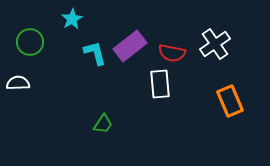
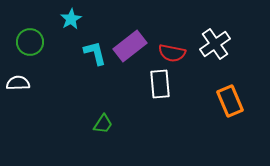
cyan star: moved 1 px left
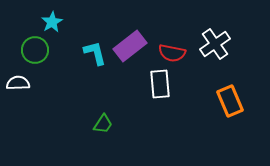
cyan star: moved 19 px left, 3 px down
green circle: moved 5 px right, 8 px down
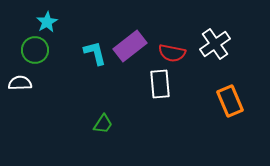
cyan star: moved 5 px left
white semicircle: moved 2 px right
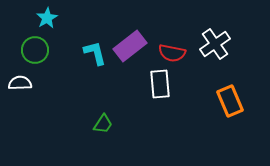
cyan star: moved 4 px up
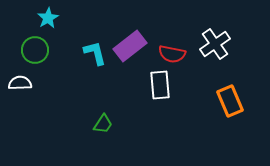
cyan star: moved 1 px right
red semicircle: moved 1 px down
white rectangle: moved 1 px down
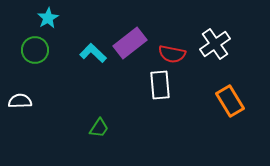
purple rectangle: moved 3 px up
cyan L-shape: moved 2 px left; rotated 32 degrees counterclockwise
white semicircle: moved 18 px down
orange rectangle: rotated 8 degrees counterclockwise
green trapezoid: moved 4 px left, 4 px down
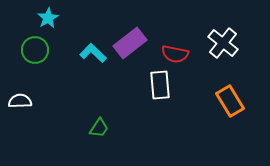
white cross: moved 8 px right, 1 px up; rotated 16 degrees counterclockwise
red semicircle: moved 3 px right
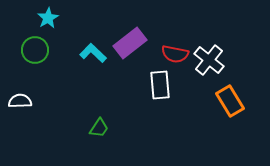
white cross: moved 14 px left, 17 px down
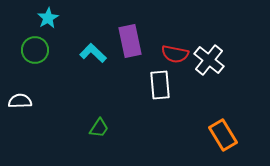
purple rectangle: moved 2 px up; rotated 64 degrees counterclockwise
orange rectangle: moved 7 px left, 34 px down
